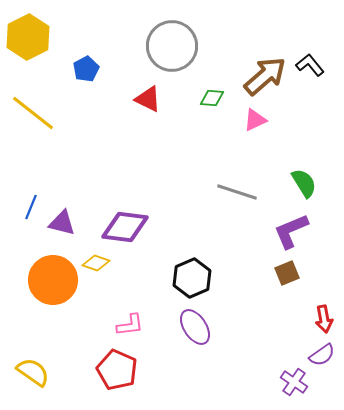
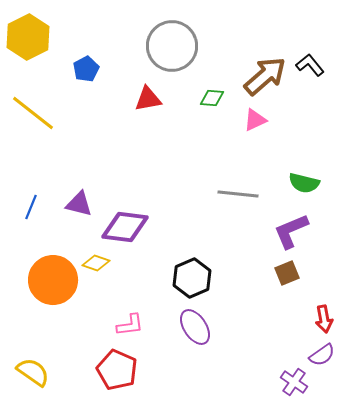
red triangle: rotated 36 degrees counterclockwise
green semicircle: rotated 136 degrees clockwise
gray line: moved 1 px right, 2 px down; rotated 12 degrees counterclockwise
purple triangle: moved 17 px right, 19 px up
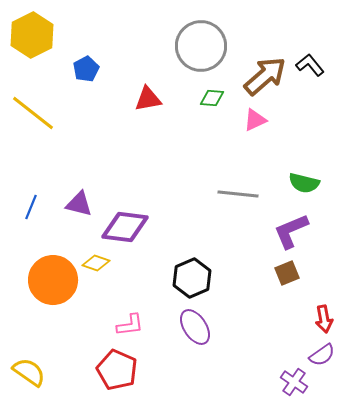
yellow hexagon: moved 4 px right, 2 px up
gray circle: moved 29 px right
yellow semicircle: moved 4 px left
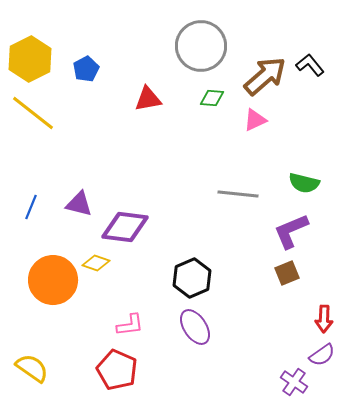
yellow hexagon: moved 2 px left, 24 px down
red arrow: rotated 12 degrees clockwise
yellow semicircle: moved 3 px right, 4 px up
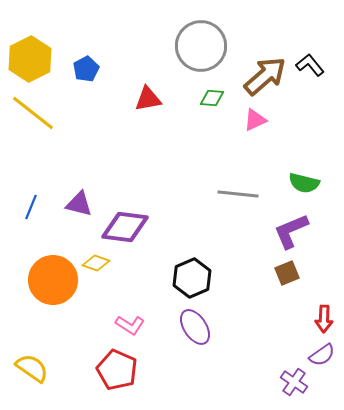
pink L-shape: rotated 40 degrees clockwise
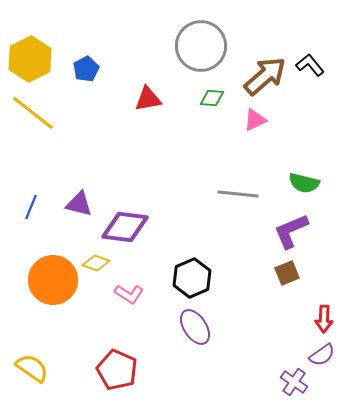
pink L-shape: moved 1 px left, 31 px up
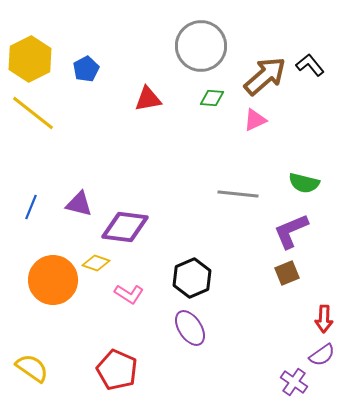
purple ellipse: moved 5 px left, 1 px down
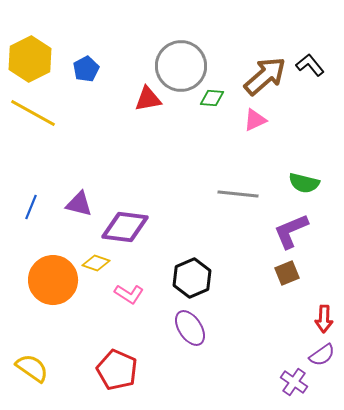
gray circle: moved 20 px left, 20 px down
yellow line: rotated 9 degrees counterclockwise
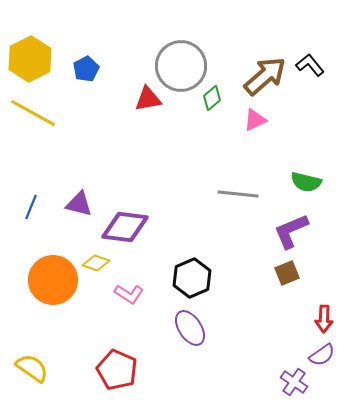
green diamond: rotated 45 degrees counterclockwise
green semicircle: moved 2 px right, 1 px up
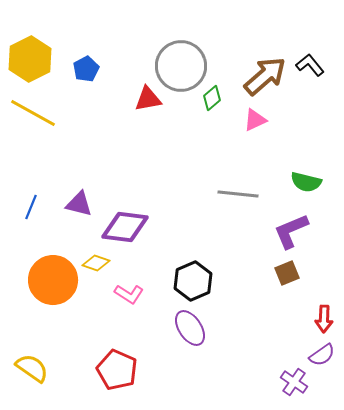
black hexagon: moved 1 px right, 3 px down
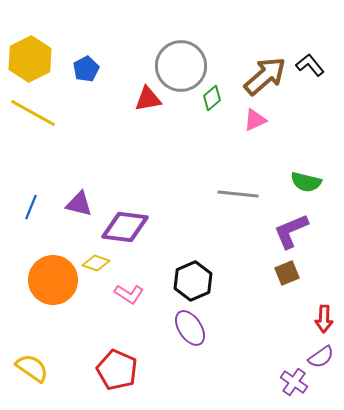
purple semicircle: moved 1 px left, 2 px down
